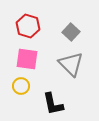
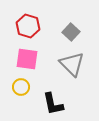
gray triangle: moved 1 px right
yellow circle: moved 1 px down
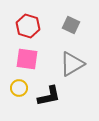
gray square: moved 7 px up; rotated 18 degrees counterclockwise
gray triangle: rotated 44 degrees clockwise
yellow circle: moved 2 px left, 1 px down
black L-shape: moved 4 px left, 8 px up; rotated 90 degrees counterclockwise
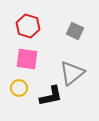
gray square: moved 4 px right, 6 px down
gray triangle: moved 9 px down; rotated 8 degrees counterclockwise
black L-shape: moved 2 px right
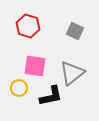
pink square: moved 8 px right, 7 px down
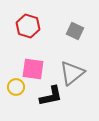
pink square: moved 2 px left, 3 px down
yellow circle: moved 3 px left, 1 px up
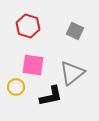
pink square: moved 4 px up
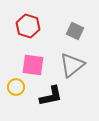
gray triangle: moved 8 px up
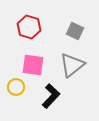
red hexagon: moved 1 px right, 1 px down
black L-shape: rotated 35 degrees counterclockwise
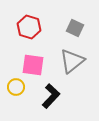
gray square: moved 3 px up
gray triangle: moved 4 px up
